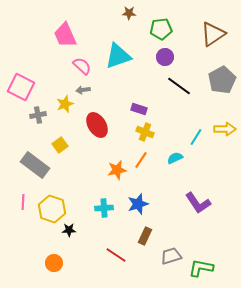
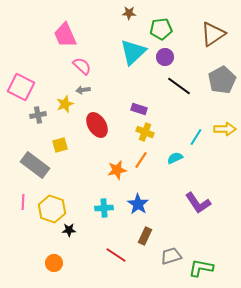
cyan triangle: moved 15 px right, 4 px up; rotated 24 degrees counterclockwise
yellow square: rotated 21 degrees clockwise
blue star: rotated 20 degrees counterclockwise
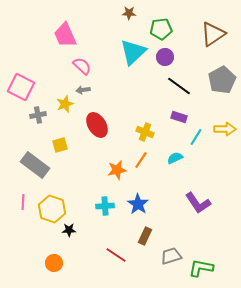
purple rectangle: moved 40 px right, 8 px down
cyan cross: moved 1 px right, 2 px up
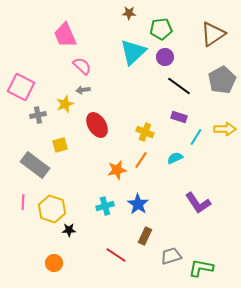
cyan cross: rotated 12 degrees counterclockwise
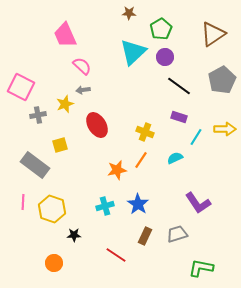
green pentagon: rotated 25 degrees counterclockwise
black star: moved 5 px right, 5 px down
gray trapezoid: moved 6 px right, 22 px up
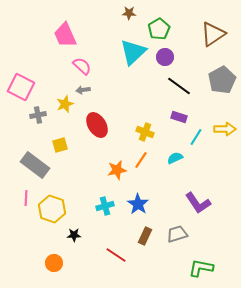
green pentagon: moved 2 px left
pink line: moved 3 px right, 4 px up
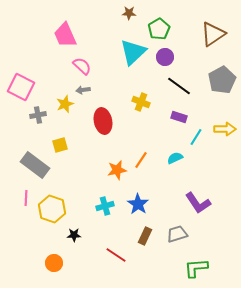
red ellipse: moved 6 px right, 4 px up; rotated 20 degrees clockwise
yellow cross: moved 4 px left, 30 px up
green L-shape: moved 5 px left; rotated 15 degrees counterclockwise
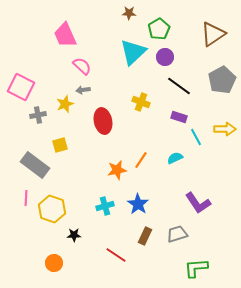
cyan line: rotated 60 degrees counterclockwise
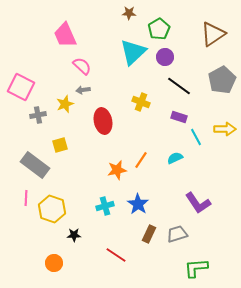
brown rectangle: moved 4 px right, 2 px up
